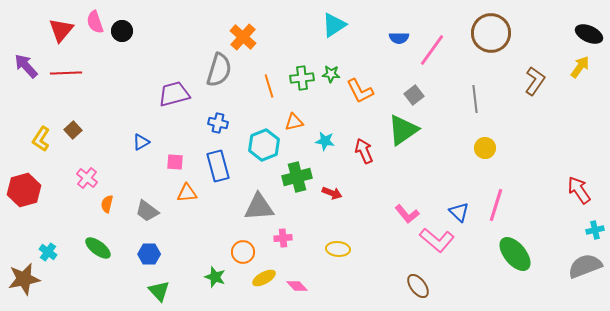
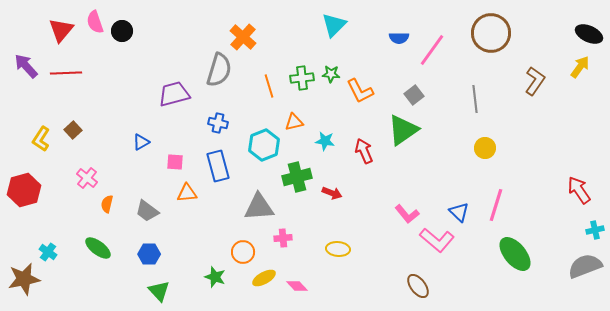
cyan triangle at (334, 25): rotated 12 degrees counterclockwise
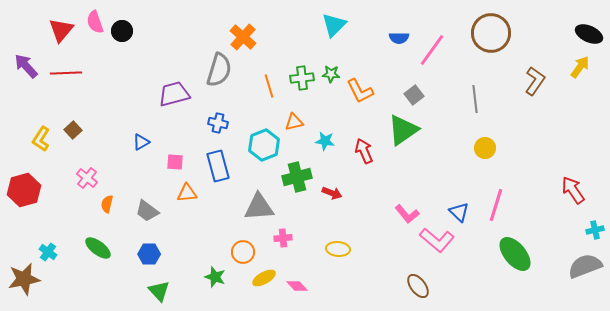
red arrow at (579, 190): moved 6 px left
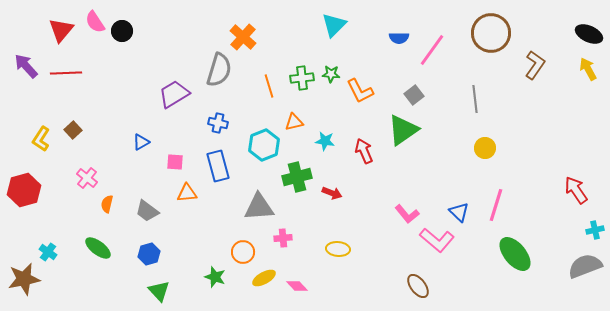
pink semicircle at (95, 22): rotated 15 degrees counterclockwise
yellow arrow at (580, 67): moved 8 px right, 2 px down; rotated 65 degrees counterclockwise
brown L-shape at (535, 81): moved 16 px up
purple trapezoid at (174, 94): rotated 16 degrees counterclockwise
red arrow at (573, 190): moved 3 px right
blue hexagon at (149, 254): rotated 15 degrees counterclockwise
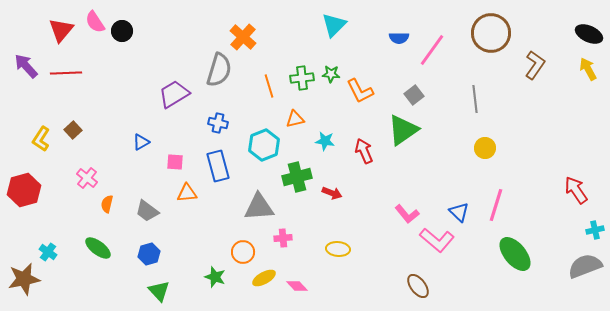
orange triangle at (294, 122): moved 1 px right, 3 px up
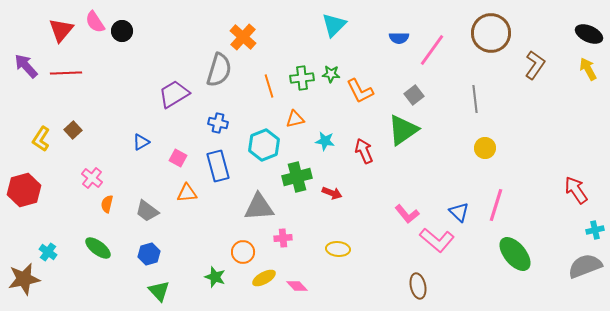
pink square at (175, 162): moved 3 px right, 4 px up; rotated 24 degrees clockwise
pink cross at (87, 178): moved 5 px right
brown ellipse at (418, 286): rotated 25 degrees clockwise
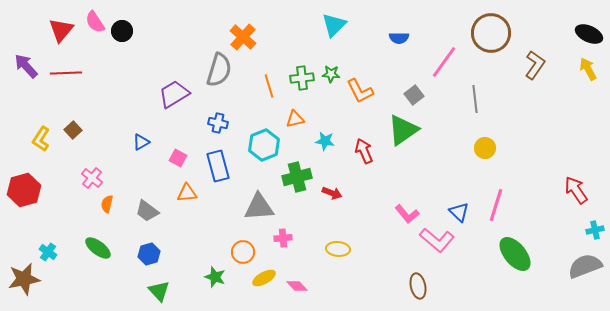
pink line at (432, 50): moved 12 px right, 12 px down
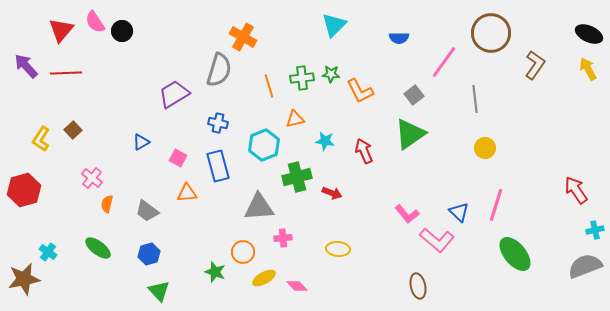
orange cross at (243, 37): rotated 12 degrees counterclockwise
green triangle at (403, 130): moved 7 px right, 4 px down
green star at (215, 277): moved 5 px up
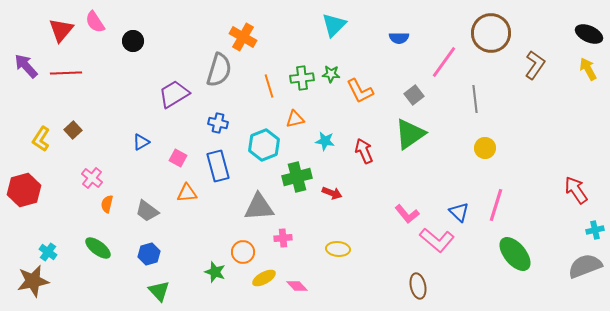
black circle at (122, 31): moved 11 px right, 10 px down
brown star at (24, 279): moved 9 px right, 2 px down
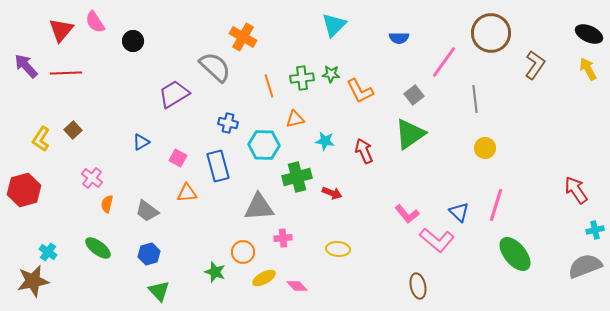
gray semicircle at (219, 70): moved 4 px left, 3 px up; rotated 64 degrees counterclockwise
blue cross at (218, 123): moved 10 px right
cyan hexagon at (264, 145): rotated 24 degrees clockwise
